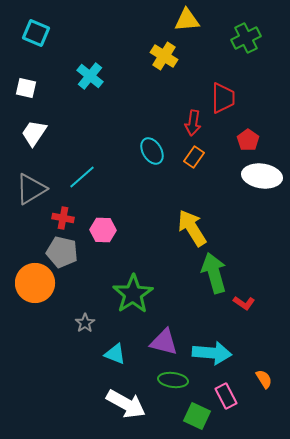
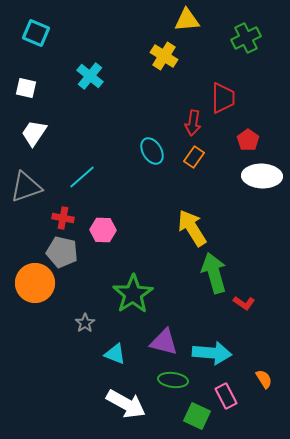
white ellipse: rotated 6 degrees counterclockwise
gray triangle: moved 5 px left, 2 px up; rotated 12 degrees clockwise
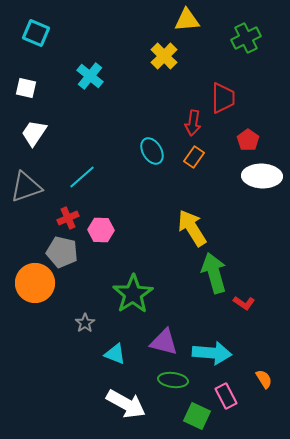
yellow cross: rotated 12 degrees clockwise
red cross: moved 5 px right; rotated 35 degrees counterclockwise
pink hexagon: moved 2 px left
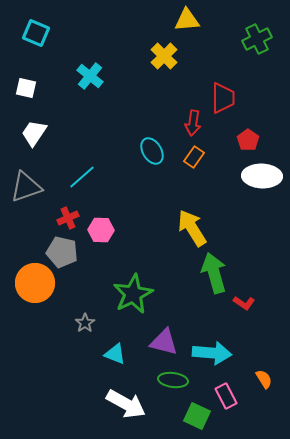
green cross: moved 11 px right, 1 px down
green star: rotated 6 degrees clockwise
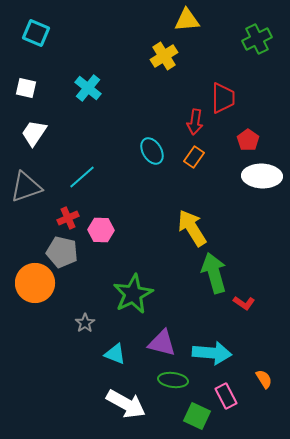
yellow cross: rotated 12 degrees clockwise
cyan cross: moved 2 px left, 12 px down
red arrow: moved 2 px right, 1 px up
purple triangle: moved 2 px left, 1 px down
